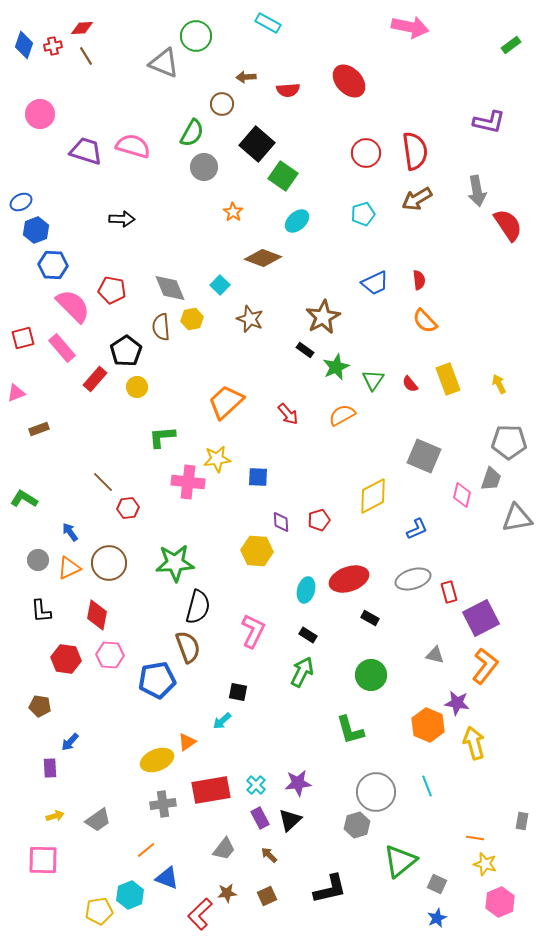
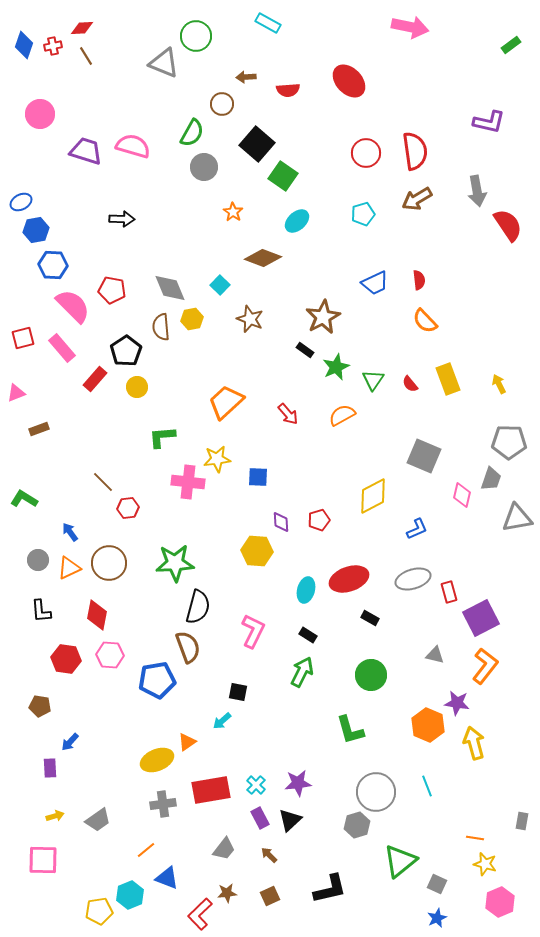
blue hexagon at (36, 230): rotated 10 degrees clockwise
brown square at (267, 896): moved 3 px right
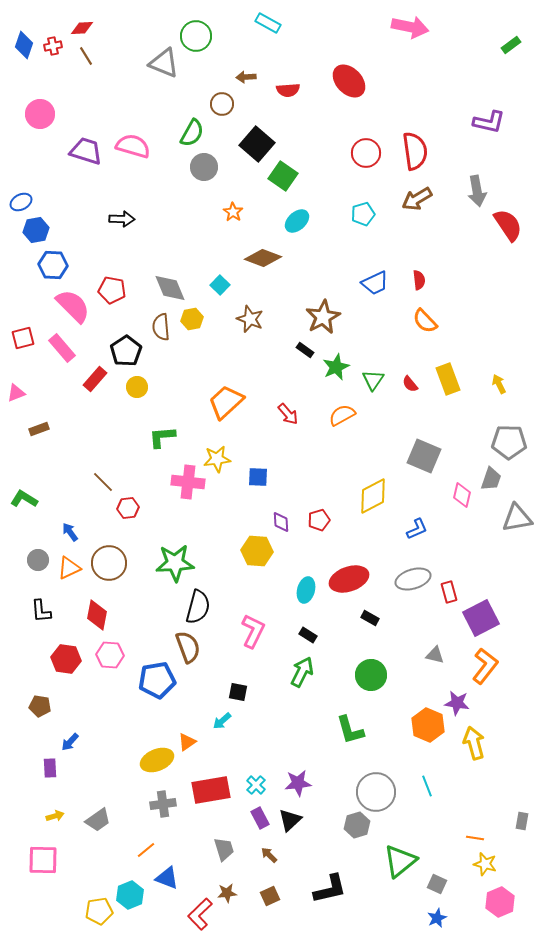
gray trapezoid at (224, 849): rotated 55 degrees counterclockwise
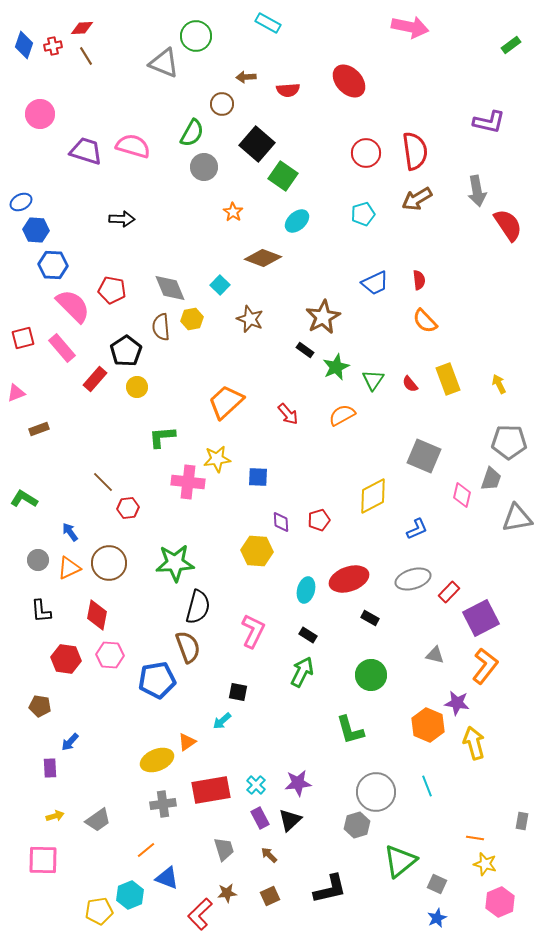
blue hexagon at (36, 230): rotated 15 degrees clockwise
red rectangle at (449, 592): rotated 60 degrees clockwise
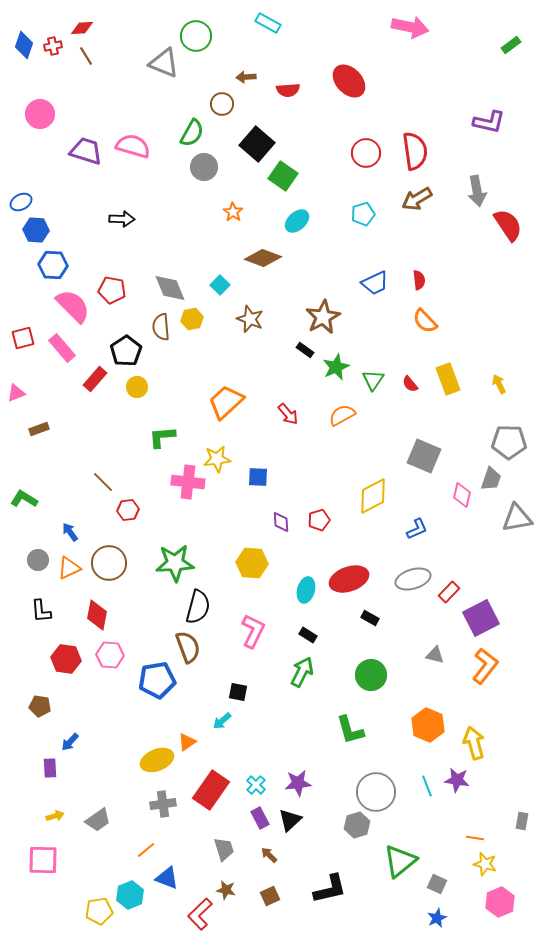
red hexagon at (128, 508): moved 2 px down
yellow hexagon at (257, 551): moved 5 px left, 12 px down
purple star at (457, 703): moved 77 px down
red rectangle at (211, 790): rotated 45 degrees counterclockwise
brown star at (227, 893): moved 1 px left, 3 px up; rotated 18 degrees clockwise
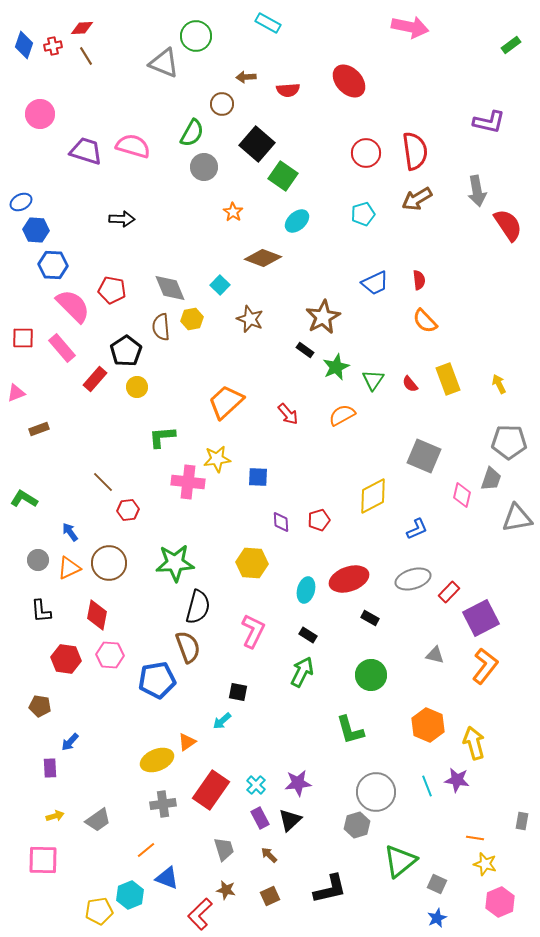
red square at (23, 338): rotated 15 degrees clockwise
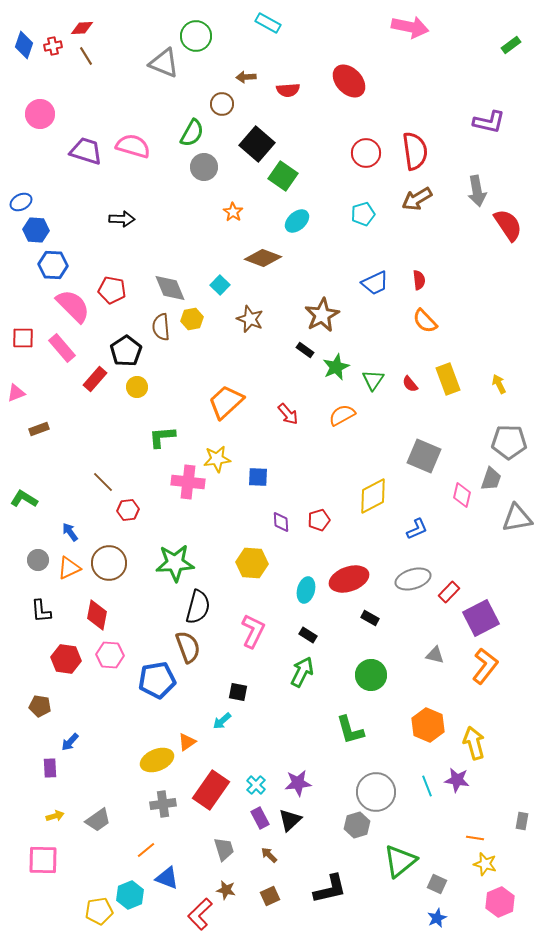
brown star at (323, 317): moved 1 px left, 2 px up
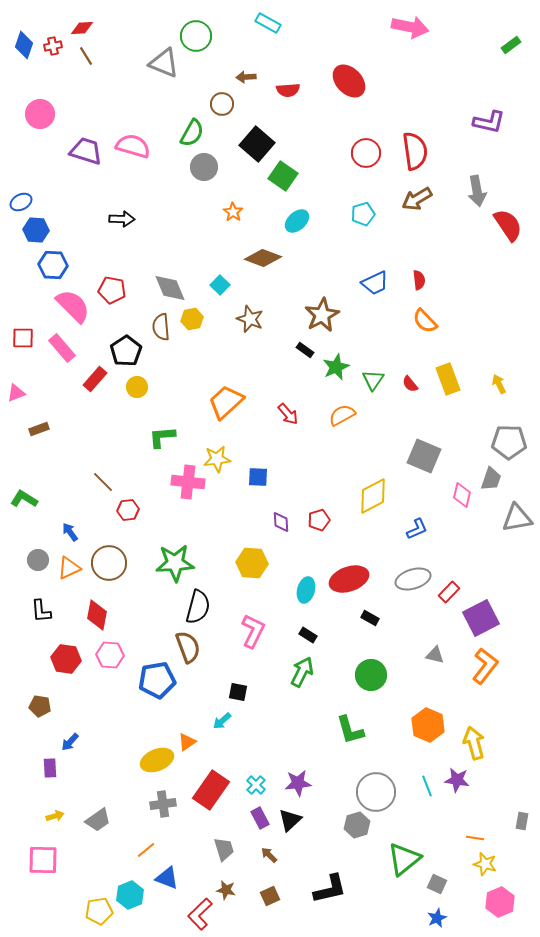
green triangle at (400, 861): moved 4 px right, 2 px up
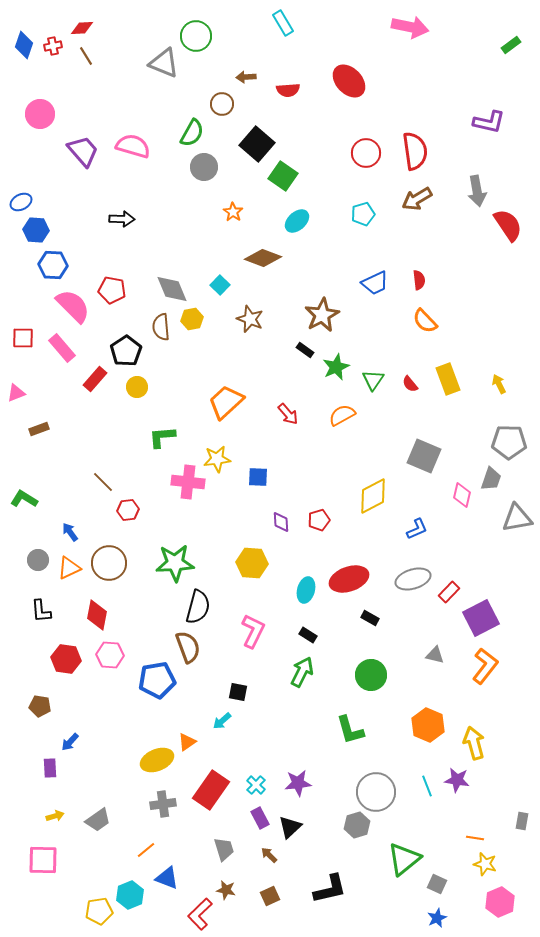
cyan rectangle at (268, 23): moved 15 px right; rotated 30 degrees clockwise
purple trapezoid at (86, 151): moved 3 px left; rotated 32 degrees clockwise
gray diamond at (170, 288): moved 2 px right, 1 px down
black triangle at (290, 820): moved 7 px down
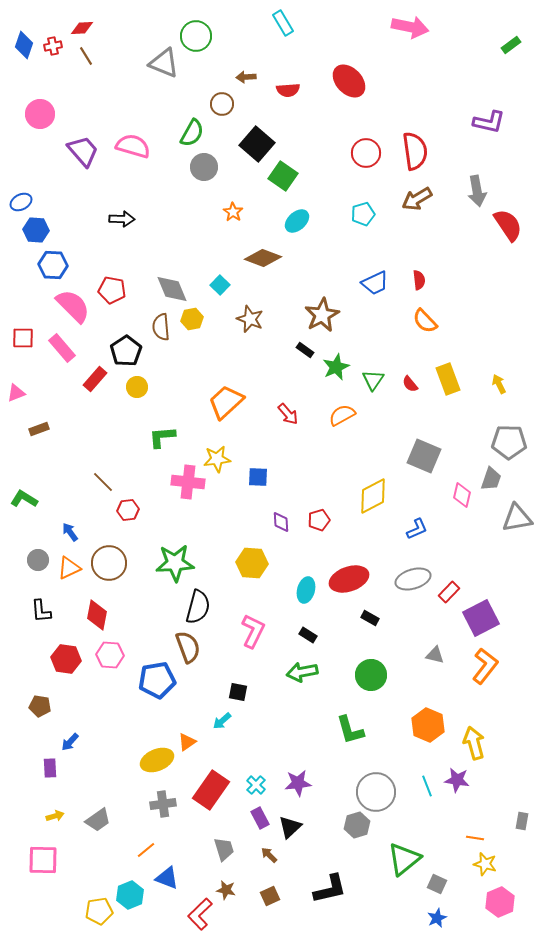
green arrow at (302, 672): rotated 128 degrees counterclockwise
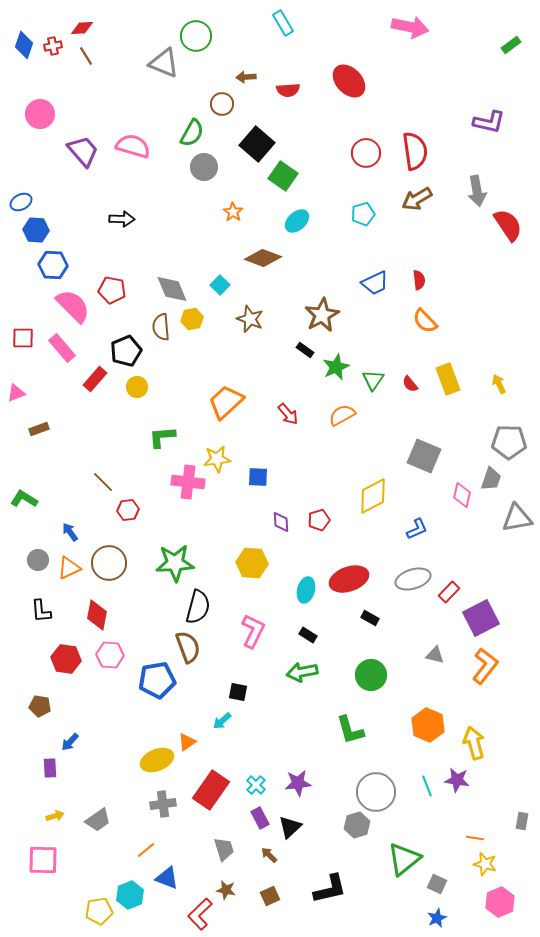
black pentagon at (126, 351): rotated 12 degrees clockwise
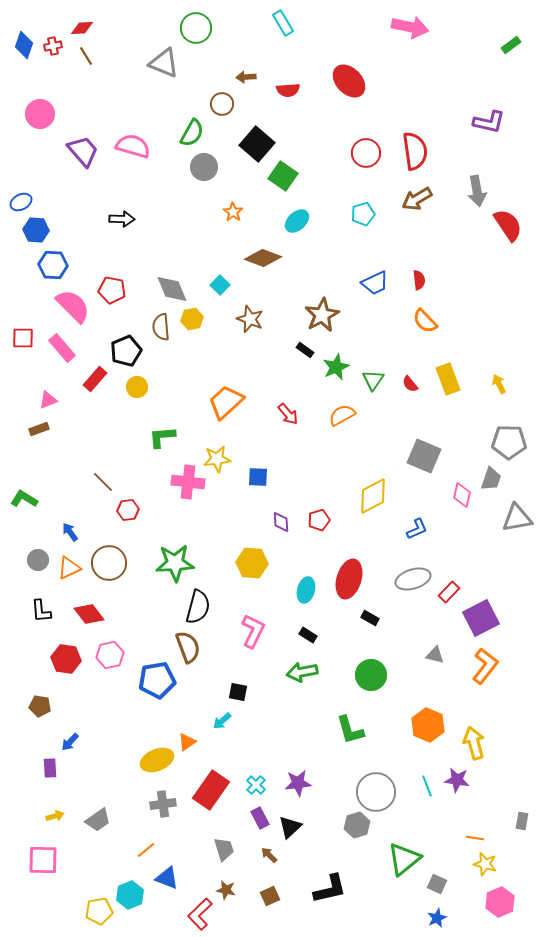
green circle at (196, 36): moved 8 px up
pink triangle at (16, 393): moved 32 px right, 7 px down
red ellipse at (349, 579): rotated 54 degrees counterclockwise
red diamond at (97, 615): moved 8 px left, 1 px up; rotated 48 degrees counterclockwise
pink hexagon at (110, 655): rotated 16 degrees counterclockwise
